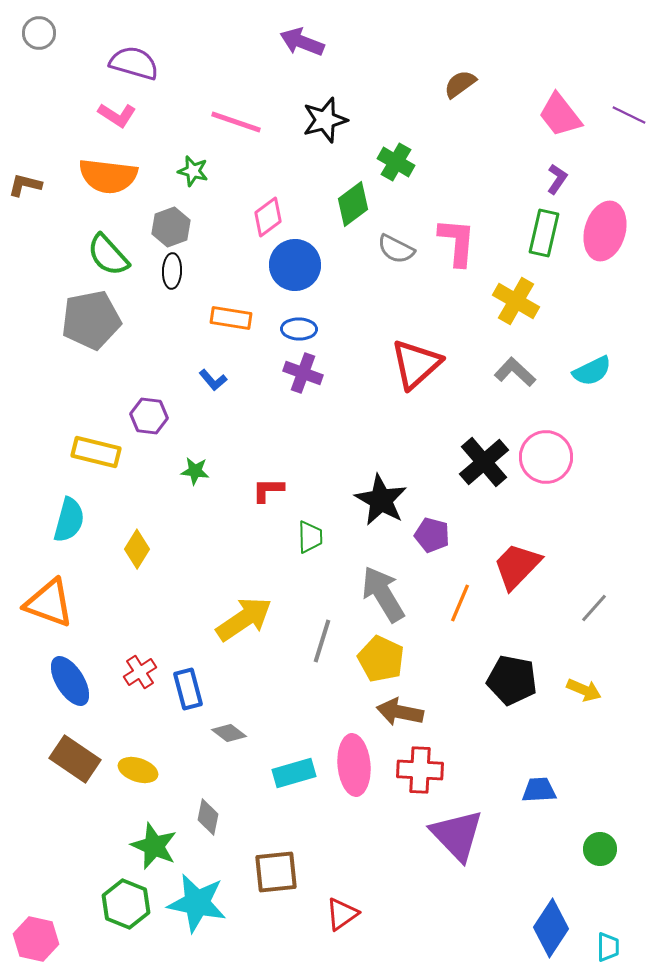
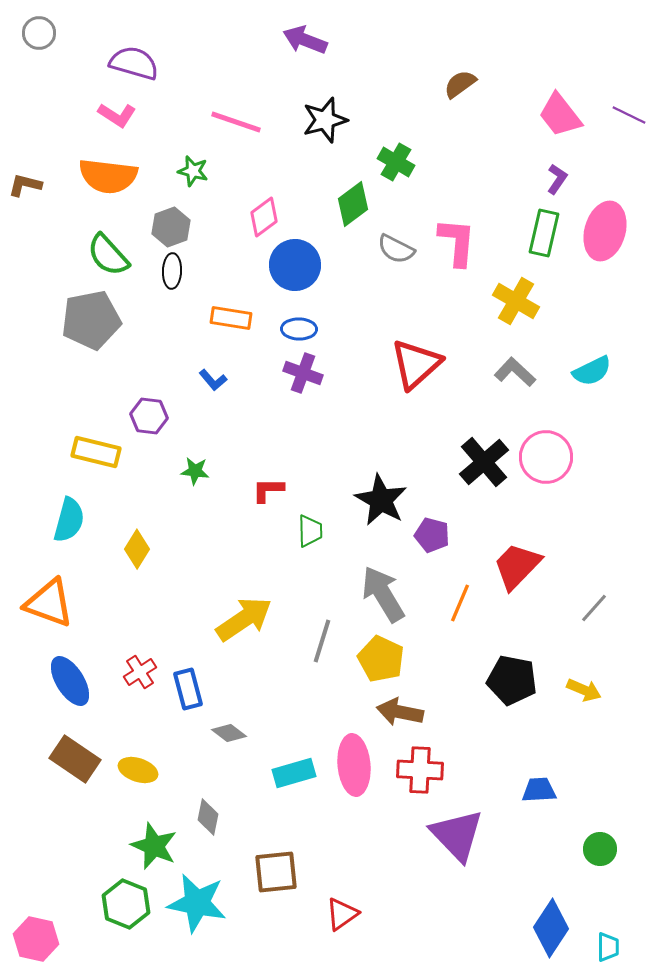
purple arrow at (302, 42): moved 3 px right, 2 px up
pink diamond at (268, 217): moved 4 px left
green trapezoid at (310, 537): moved 6 px up
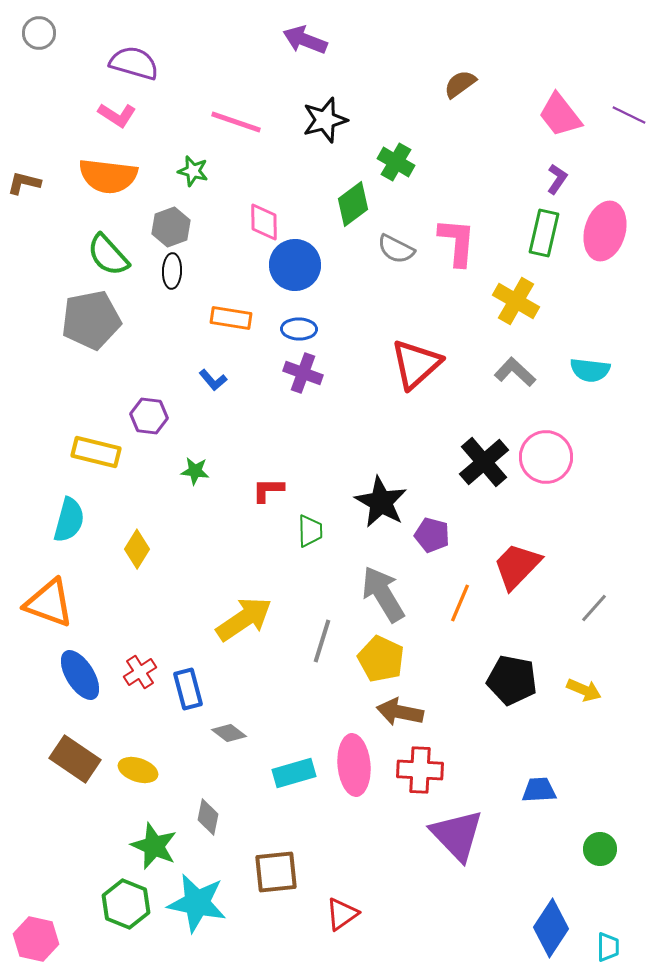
brown L-shape at (25, 185): moved 1 px left, 2 px up
pink diamond at (264, 217): moved 5 px down; rotated 54 degrees counterclockwise
cyan semicircle at (592, 371): moved 2 px left, 1 px up; rotated 33 degrees clockwise
black star at (381, 500): moved 2 px down
blue ellipse at (70, 681): moved 10 px right, 6 px up
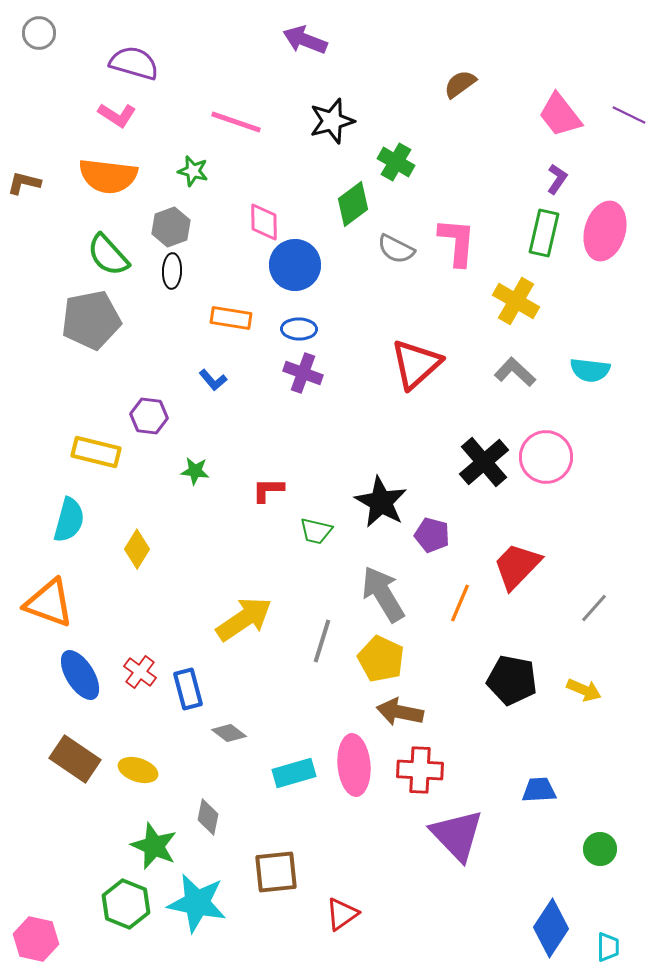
black star at (325, 120): moved 7 px right, 1 px down
green trapezoid at (310, 531): moved 6 px right; rotated 104 degrees clockwise
red cross at (140, 672): rotated 20 degrees counterclockwise
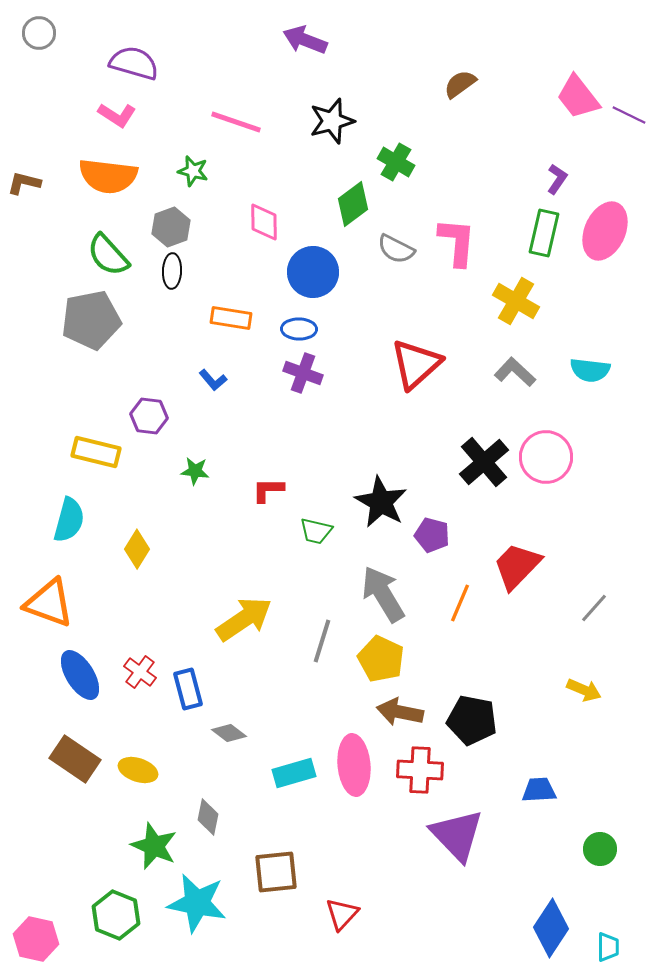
pink trapezoid at (560, 115): moved 18 px right, 18 px up
pink ellipse at (605, 231): rotated 8 degrees clockwise
blue circle at (295, 265): moved 18 px right, 7 px down
black pentagon at (512, 680): moved 40 px left, 40 px down
green hexagon at (126, 904): moved 10 px left, 11 px down
red triangle at (342, 914): rotated 12 degrees counterclockwise
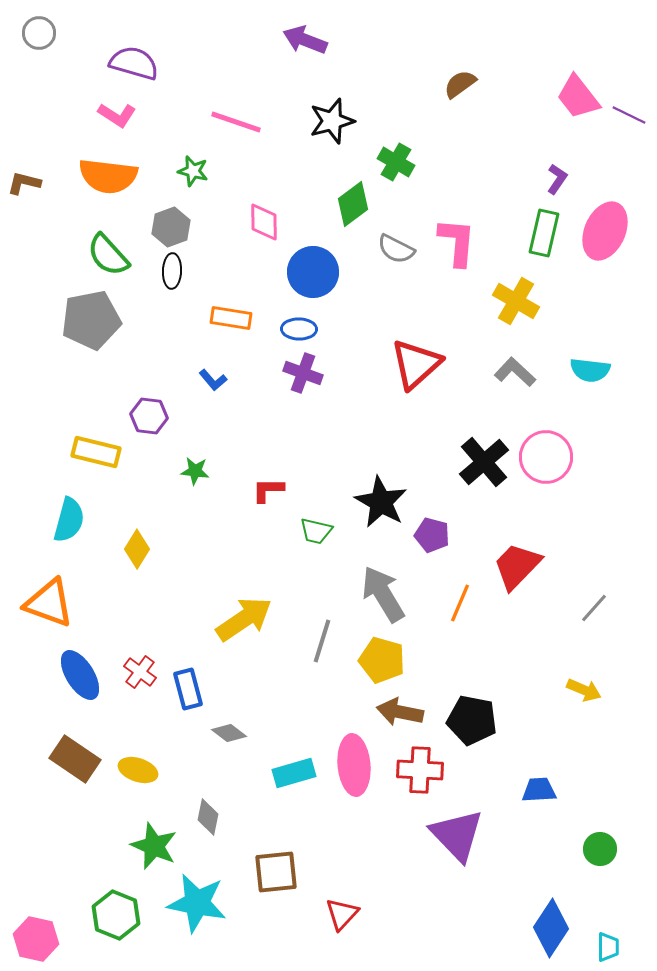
yellow pentagon at (381, 659): moved 1 px right, 1 px down; rotated 9 degrees counterclockwise
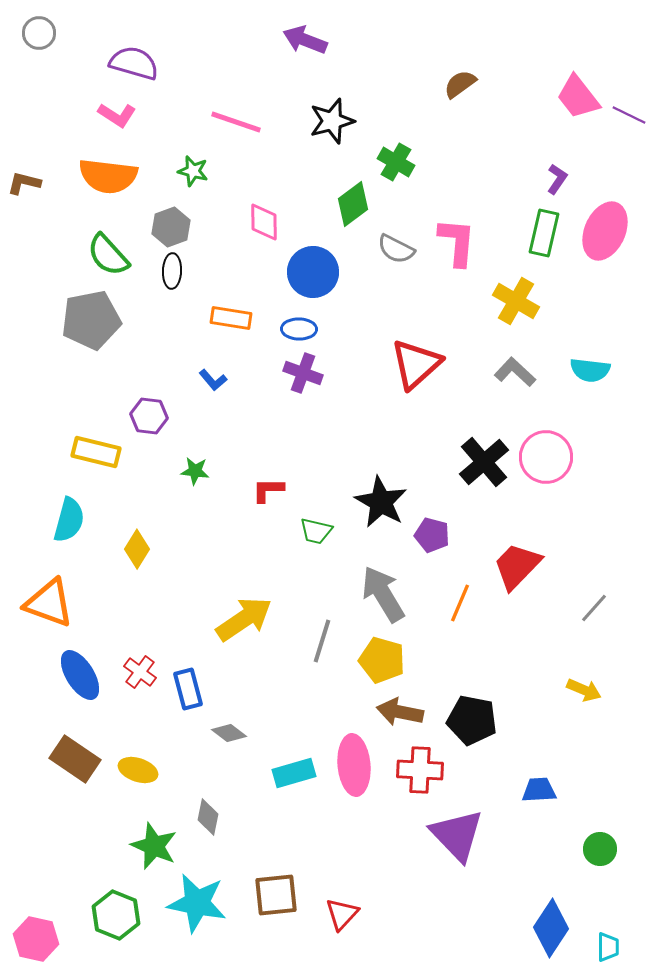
brown square at (276, 872): moved 23 px down
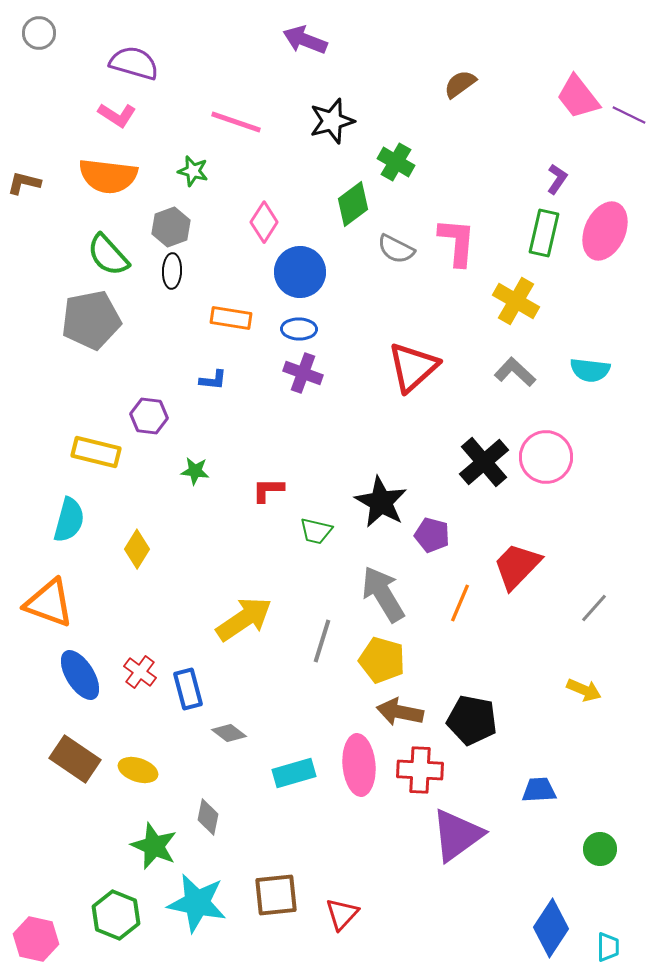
pink diamond at (264, 222): rotated 33 degrees clockwise
blue circle at (313, 272): moved 13 px left
red triangle at (416, 364): moved 3 px left, 3 px down
blue L-shape at (213, 380): rotated 44 degrees counterclockwise
pink ellipse at (354, 765): moved 5 px right
purple triangle at (457, 835): rotated 38 degrees clockwise
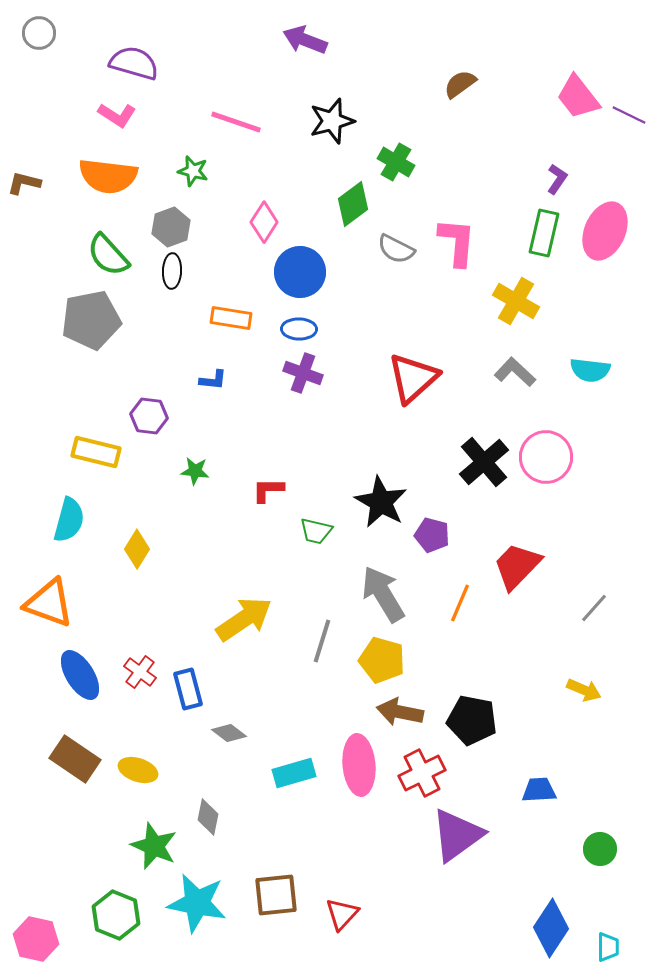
red triangle at (413, 367): moved 11 px down
red cross at (420, 770): moved 2 px right, 3 px down; rotated 30 degrees counterclockwise
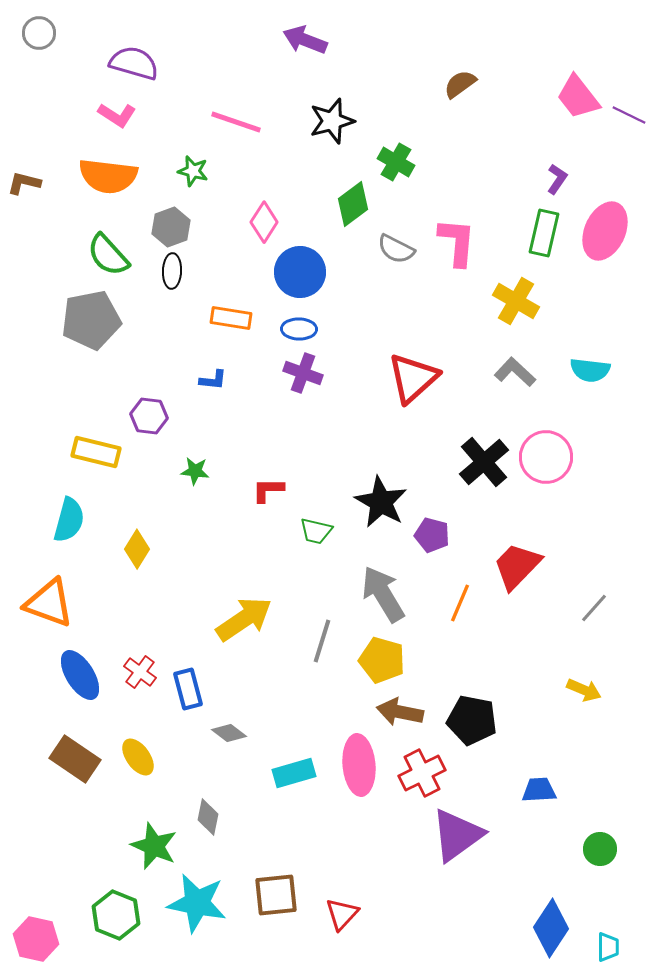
yellow ellipse at (138, 770): moved 13 px up; rotated 36 degrees clockwise
